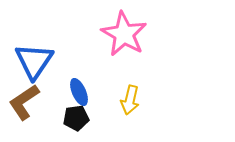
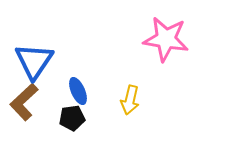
pink star: moved 42 px right, 5 px down; rotated 21 degrees counterclockwise
blue ellipse: moved 1 px left, 1 px up
brown L-shape: rotated 9 degrees counterclockwise
black pentagon: moved 4 px left
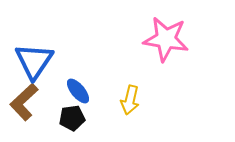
blue ellipse: rotated 16 degrees counterclockwise
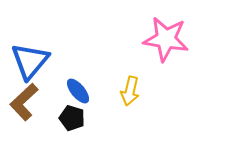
blue triangle: moved 4 px left; rotated 6 degrees clockwise
yellow arrow: moved 9 px up
black pentagon: rotated 25 degrees clockwise
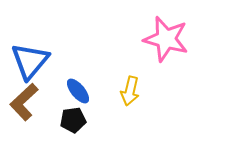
pink star: rotated 6 degrees clockwise
black pentagon: moved 1 px right, 2 px down; rotated 25 degrees counterclockwise
